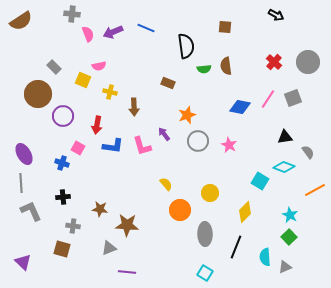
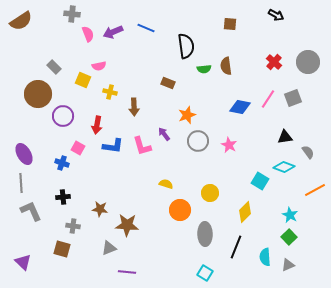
brown square at (225, 27): moved 5 px right, 3 px up
yellow semicircle at (166, 184): rotated 32 degrees counterclockwise
gray triangle at (285, 267): moved 3 px right, 2 px up
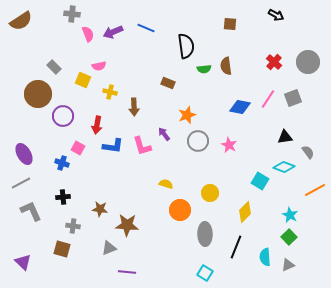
gray line at (21, 183): rotated 66 degrees clockwise
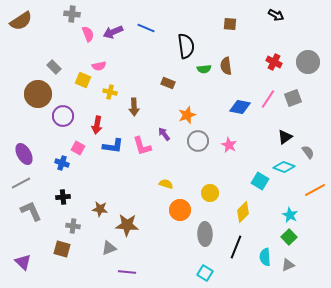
red cross at (274, 62): rotated 14 degrees counterclockwise
black triangle at (285, 137): rotated 28 degrees counterclockwise
yellow diamond at (245, 212): moved 2 px left
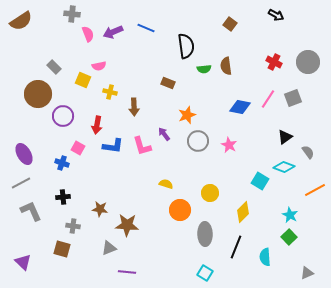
brown square at (230, 24): rotated 32 degrees clockwise
gray triangle at (288, 265): moved 19 px right, 8 px down
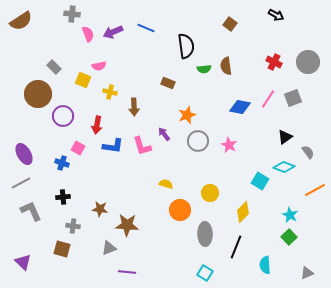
cyan semicircle at (265, 257): moved 8 px down
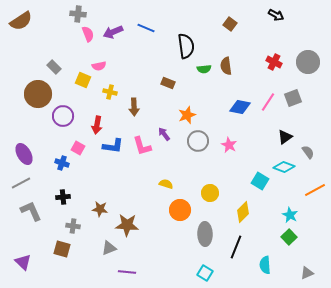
gray cross at (72, 14): moved 6 px right
pink line at (268, 99): moved 3 px down
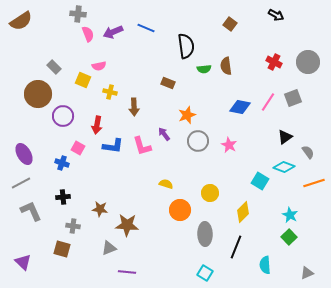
orange line at (315, 190): moved 1 px left, 7 px up; rotated 10 degrees clockwise
